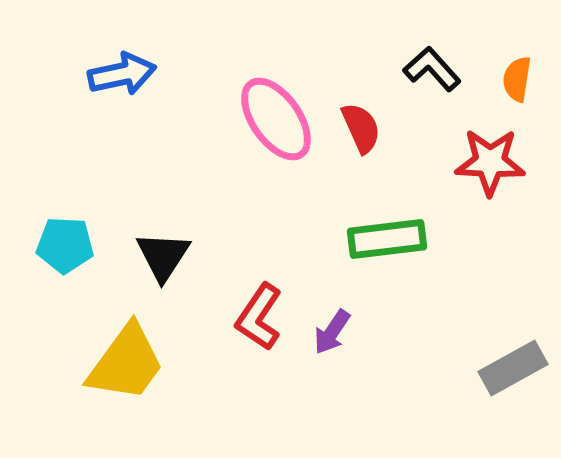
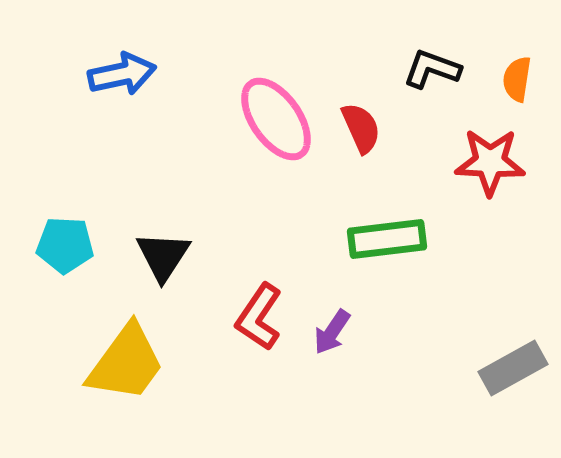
black L-shape: rotated 28 degrees counterclockwise
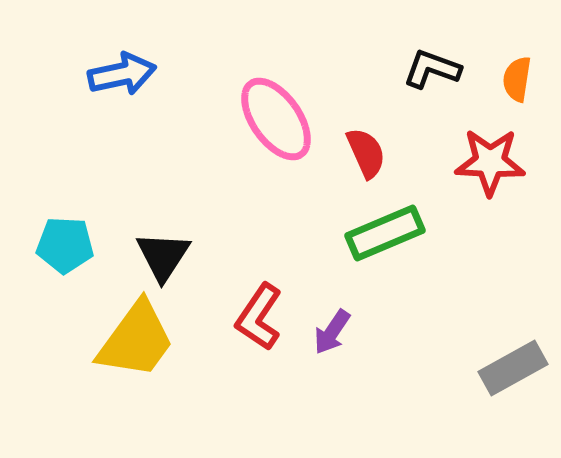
red semicircle: moved 5 px right, 25 px down
green rectangle: moved 2 px left, 6 px up; rotated 16 degrees counterclockwise
yellow trapezoid: moved 10 px right, 23 px up
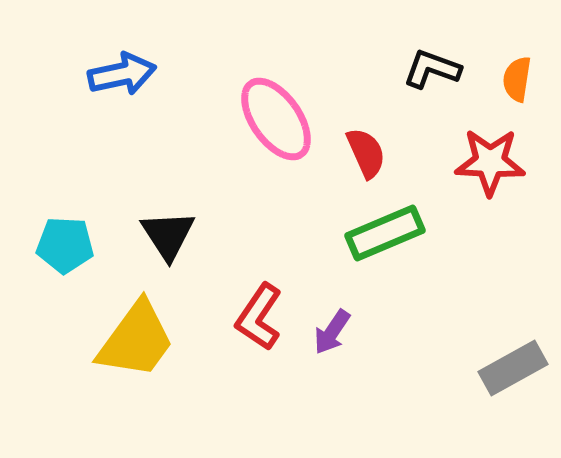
black triangle: moved 5 px right, 21 px up; rotated 6 degrees counterclockwise
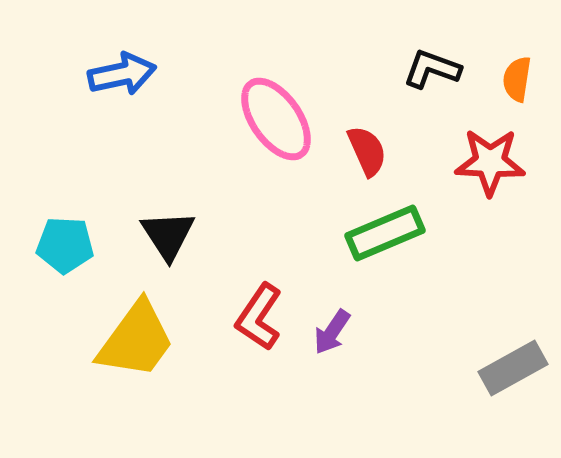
red semicircle: moved 1 px right, 2 px up
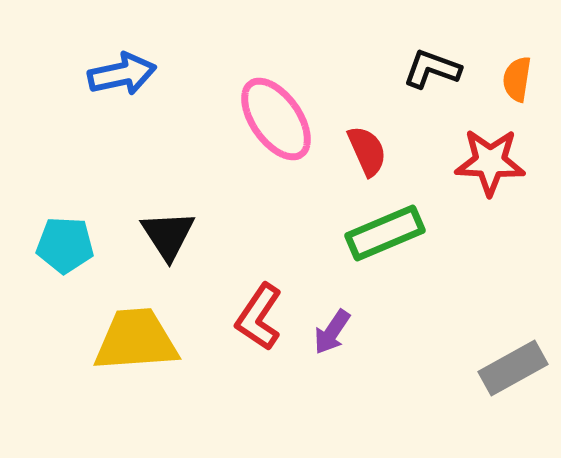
yellow trapezoid: rotated 130 degrees counterclockwise
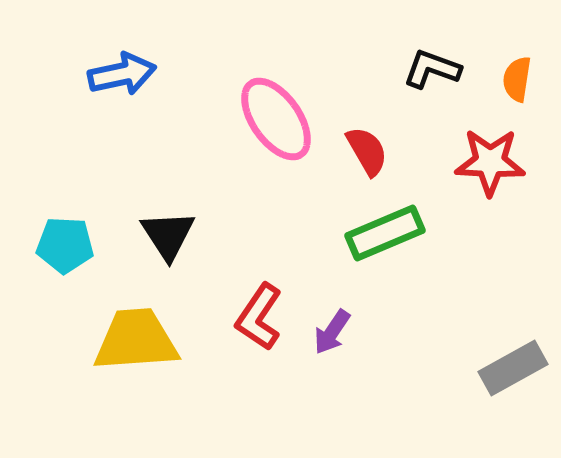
red semicircle: rotated 6 degrees counterclockwise
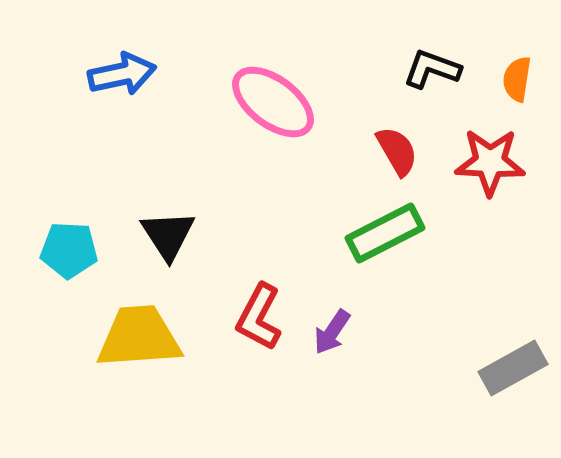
pink ellipse: moved 3 px left, 17 px up; rotated 18 degrees counterclockwise
red semicircle: moved 30 px right
green rectangle: rotated 4 degrees counterclockwise
cyan pentagon: moved 4 px right, 5 px down
red L-shape: rotated 6 degrees counterclockwise
yellow trapezoid: moved 3 px right, 3 px up
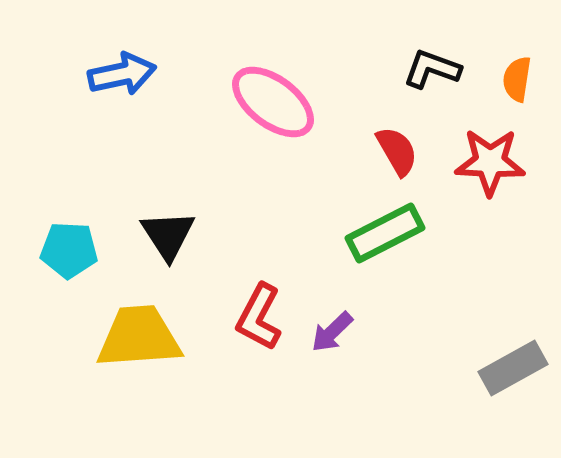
purple arrow: rotated 12 degrees clockwise
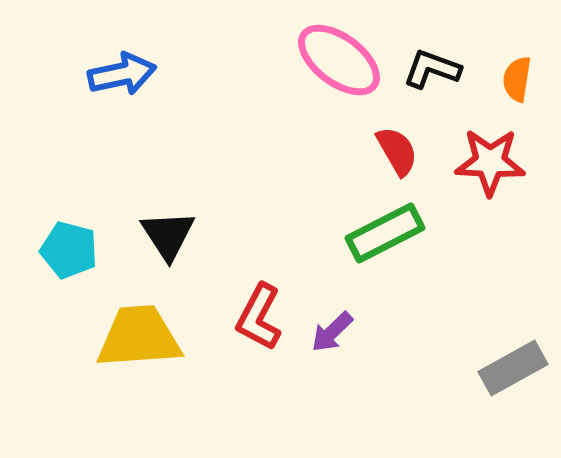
pink ellipse: moved 66 px right, 42 px up
cyan pentagon: rotated 12 degrees clockwise
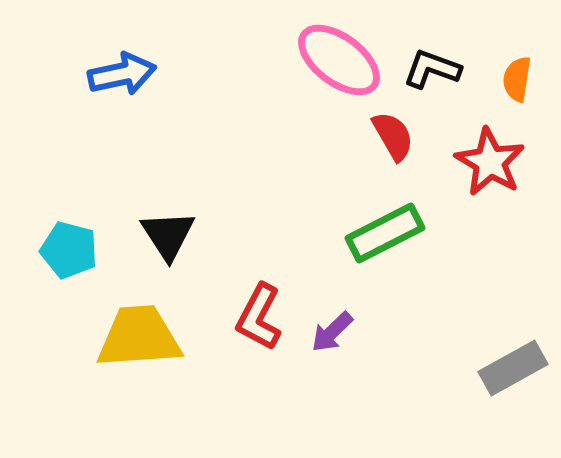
red semicircle: moved 4 px left, 15 px up
red star: rotated 28 degrees clockwise
